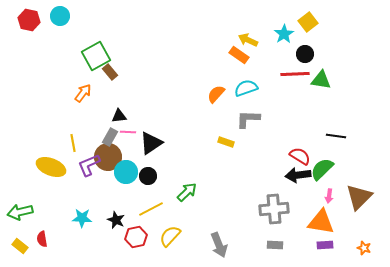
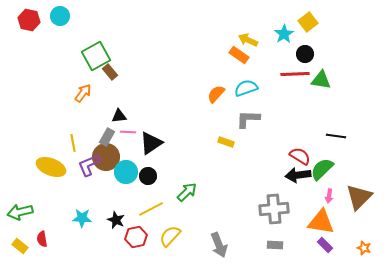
gray rectangle at (110, 137): moved 3 px left
brown circle at (108, 157): moved 2 px left
purple rectangle at (325, 245): rotated 49 degrees clockwise
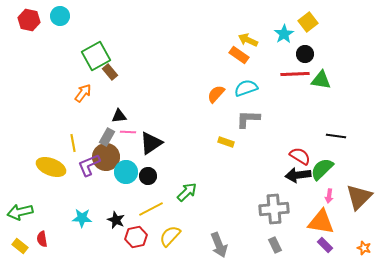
gray rectangle at (275, 245): rotated 63 degrees clockwise
